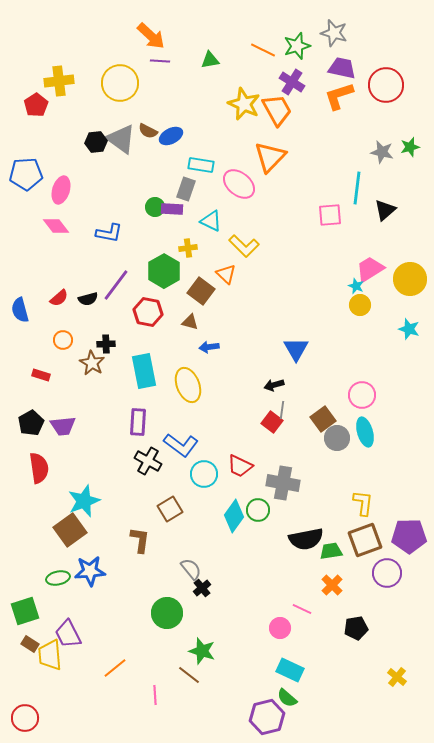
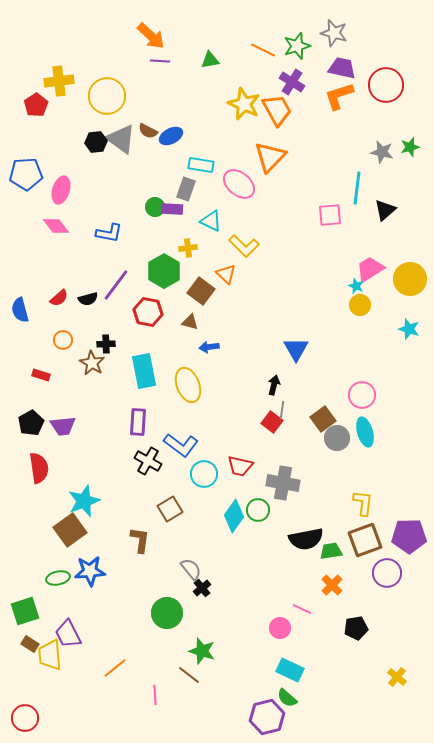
yellow circle at (120, 83): moved 13 px left, 13 px down
black arrow at (274, 385): rotated 120 degrees clockwise
red trapezoid at (240, 466): rotated 12 degrees counterclockwise
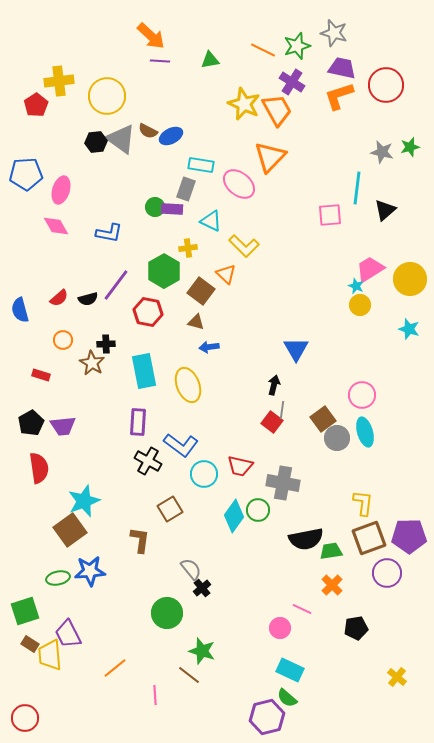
pink diamond at (56, 226): rotated 8 degrees clockwise
brown triangle at (190, 322): moved 6 px right
brown square at (365, 540): moved 4 px right, 2 px up
